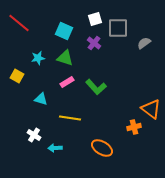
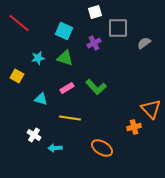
white square: moved 7 px up
purple cross: rotated 24 degrees clockwise
pink rectangle: moved 6 px down
orange triangle: rotated 10 degrees clockwise
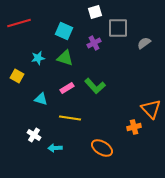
red line: rotated 55 degrees counterclockwise
green L-shape: moved 1 px left, 1 px up
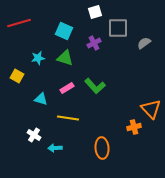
yellow line: moved 2 px left
orange ellipse: rotated 55 degrees clockwise
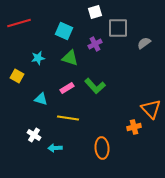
purple cross: moved 1 px right, 1 px down
green triangle: moved 5 px right
